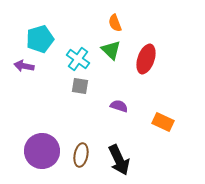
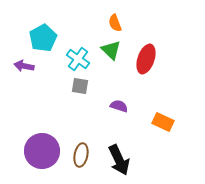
cyan pentagon: moved 3 px right, 1 px up; rotated 12 degrees counterclockwise
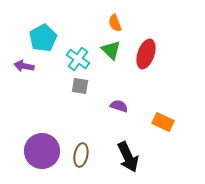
red ellipse: moved 5 px up
black arrow: moved 9 px right, 3 px up
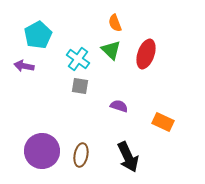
cyan pentagon: moved 5 px left, 3 px up
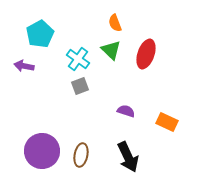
cyan pentagon: moved 2 px right, 1 px up
gray square: rotated 30 degrees counterclockwise
purple semicircle: moved 7 px right, 5 px down
orange rectangle: moved 4 px right
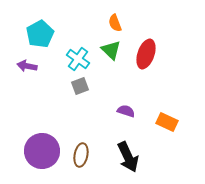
purple arrow: moved 3 px right
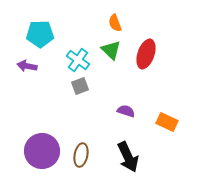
cyan pentagon: rotated 28 degrees clockwise
cyan cross: moved 1 px down
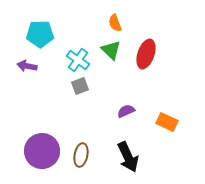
purple semicircle: rotated 42 degrees counterclockwise
